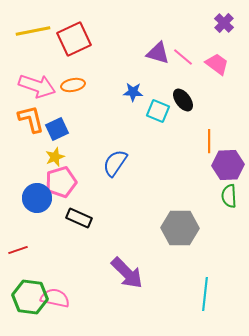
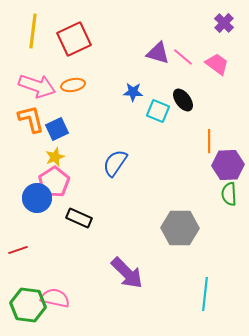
yellow line: rotated 72 degrees counterclockwise
pink pentagon: moved 7 px left; rotated 16 degrees counterclockwise
green semicircle: moved 2 px up
green hexagon: moved 2 px left, 8 px down
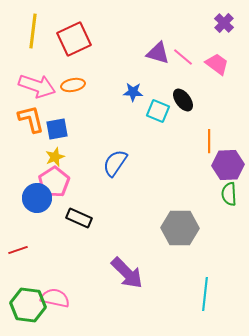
blue square: rotated 15 degrees clockwise
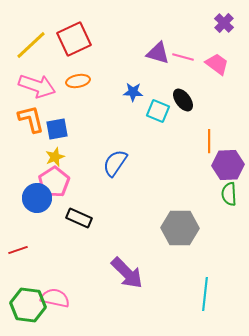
yellow line: moved 2 px left, 14 px down; rotated 40 degrees clockwise
pink line: rotated 25 degrees counterclockwise
orange ellipse: moved 5 px right, 4 px up
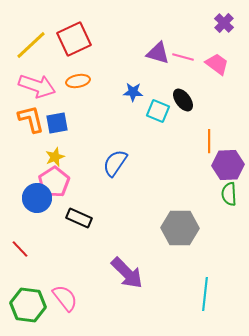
blue square: moved 6 px up
red line: moved 2 px right, 1 px up; rotated 66 degrees clockwise
pink semicircle: moved 10 px right; rotated 40 degrees clockwise
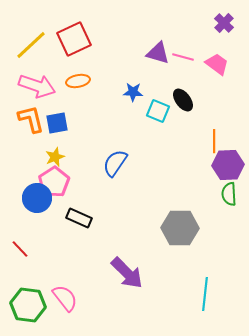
orange line: moved 5 px right
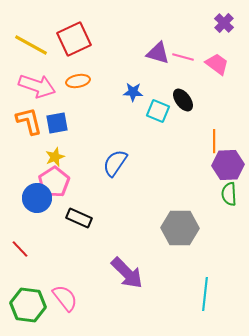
yellow line: rotated 72 degrees clockwise
orange L-shape: moved 2 px left, 2 px down
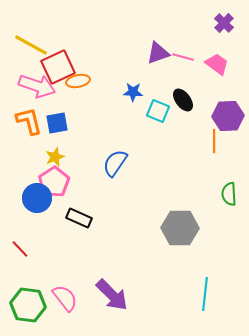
red square: moved 16 px left, 28 px down
purple triangle: rotated 35 degrees counterclockwise
purple hexagon: moved 49 px up
purple arrow: moved 15 px left, 22 px down
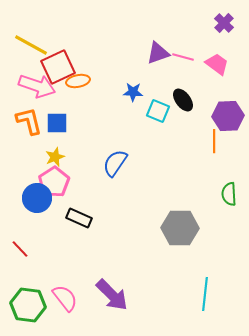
blue square: rotated 10 degrees clockwise
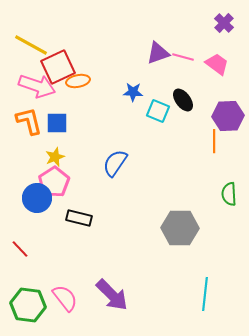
black rectangle: rotated 10 degrees counterclockwise
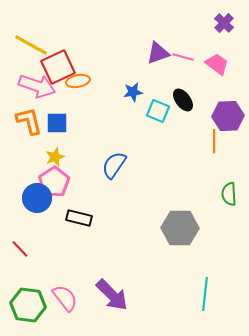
blue star: rotated 12 degrees counterclockwise
blue semicircle: moved 1 px left, 2 px down
